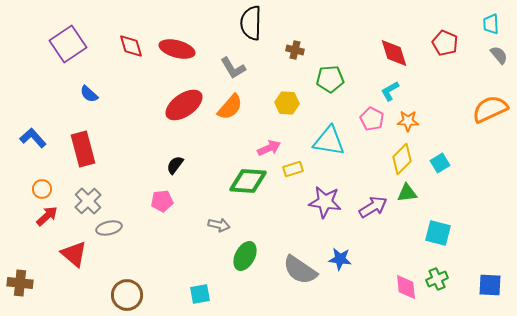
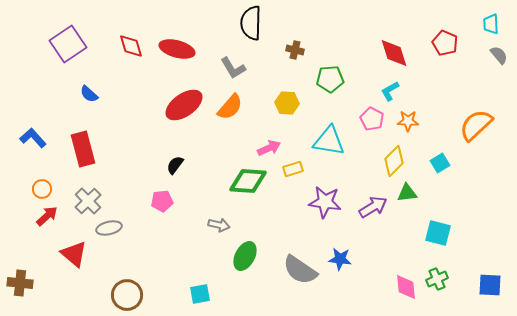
orange semicircle at (490, 109): moved 14 px left, 16 px down; rotated 18 degrees counterclockwise
yellow diamond at (402, 159): moved 8 px left, 2 px down
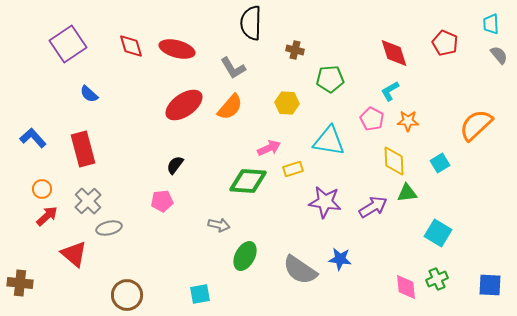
yellow diamond at (394, 161): rotated 48 degrees counterclockwise
cyan square at (438, 233): rotated 16 degrees clockwise
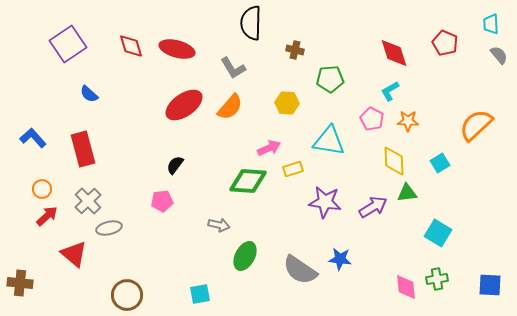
green cross at (437, 279): rotated 15 degrees clockwise
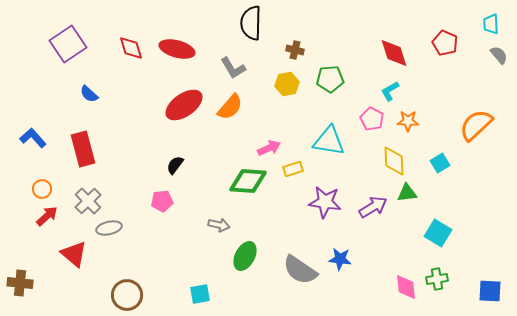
red diamond at (131, 46): moved 2 px down
yellow hexagon at (287, 103): moved 19 px up; rotated 15 degrees counterclockwise
blue square at (490, 285): moved 6 px down
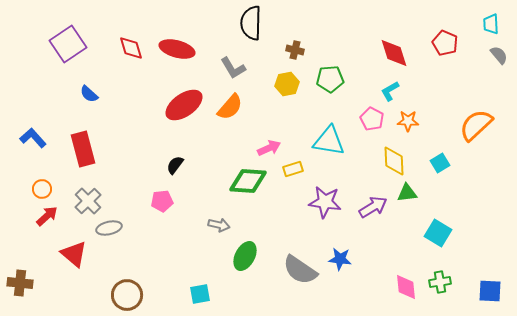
green cross at (437, 279): moved 3 px right, 3 px down
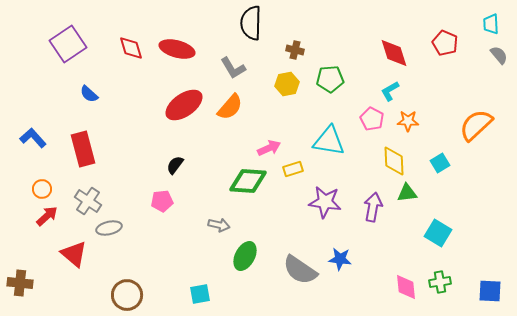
gray cross at (88, 201): rotated 12 degrees counterclockwise
purple arrow at (373, 207): rotated 48 degrees counterclockwise
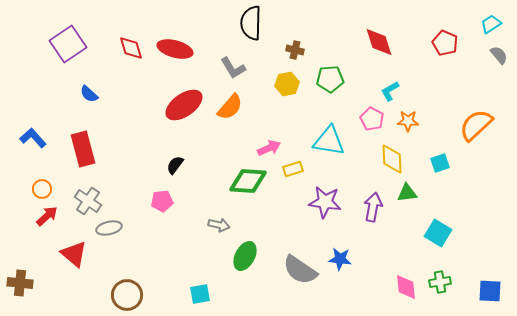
cyan trapezoid at (491, 24): rotated 60 degrees clockwise
red ellipse at (177, 49): moved 2 px left
red diamond at (394, 53): moved 15 px left, 11 px up
yellow diamond at (394, 161): moved 2 px left, 2 px up
cyan square at (440, 163): rotated 12 degrees clockwise
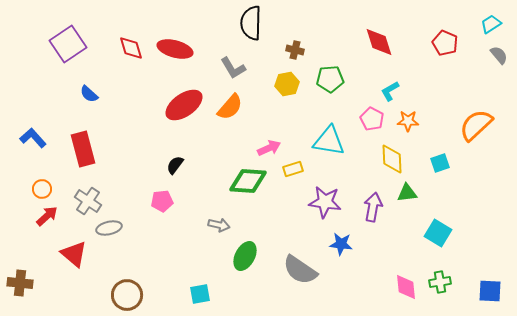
blue star at (340, 259): moved 1 px right, 15 px up
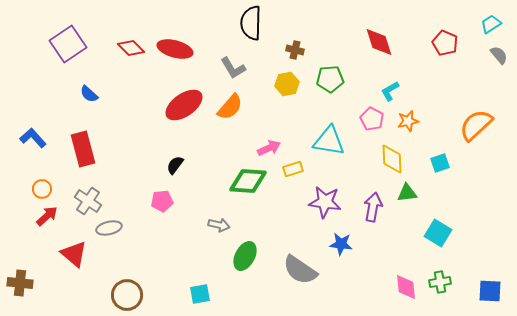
red diamond at (131, 48): rotated 28 degrees counterclockwise
orange star at (408, 121): rotated 15 degrees counterclockwise
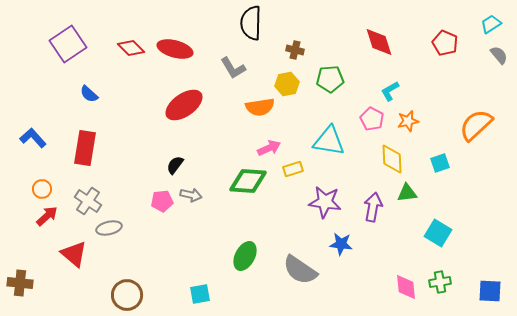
orange semicircle at (230, 107): moved 30 px right; rotated 40 degrees clockwise
red rectangle at (83, 149): moved 2 px right, 1 px up; rotated 24 degrees clockwise
gray arrow at (219, 225): moved 28 px left, 30 px up
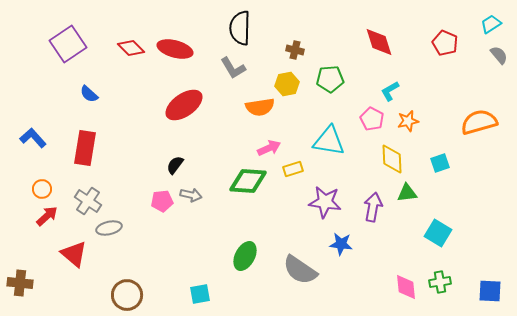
black semicircle at (251, 23): moved 11 px left, 5 px down
orange semicircle at (476, 125): moved 3 px right, 3 px up; rotated 27 degrees clockwise
